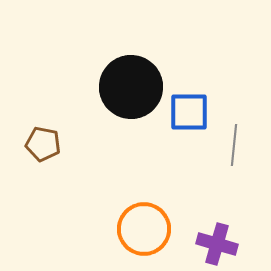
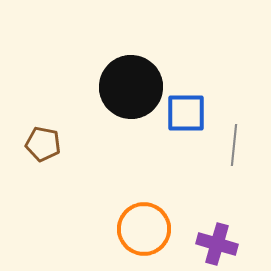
blue square: moved 3 px left, 1 px down
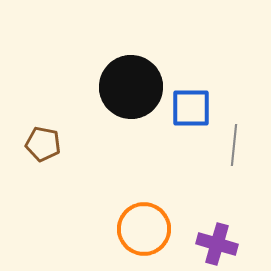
blue square: moved 5 px right, 5 px up
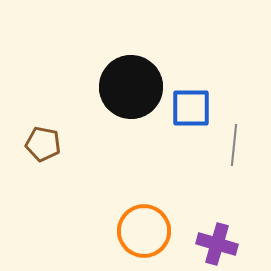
orange circle: moved 2 px down
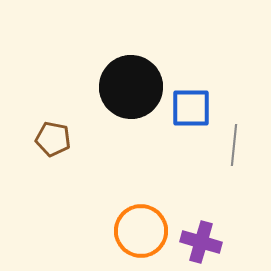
brown pentagon: moved 10 px right, 5 px up
orange circle: moved 3 px left
purple cross: moved 16 px left, 2 px up
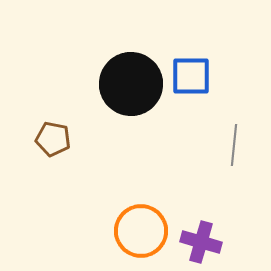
black circle: moved 3 px up
blue square: moved 32 px up
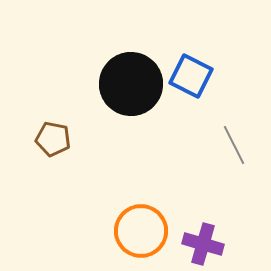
blue square: rotated 27 degrees clockwise
gray line: rotated 33 degrees counterclockwise
purple cross: moved 2 px right, 2 px down
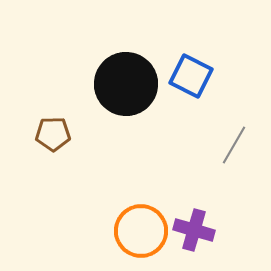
black circle: moved 5 px left
brown pentagon: moved 5 px up; rotated 12 degrees counterclockwise
gray line: rotated 57 degrees clockwise
purple cross: moved 9 px left, 14 px up
